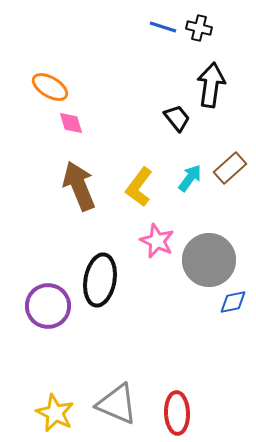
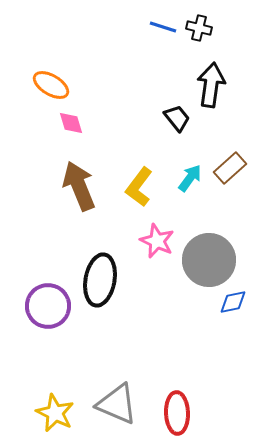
orange ellipse: moved 1 px right, 2 px up
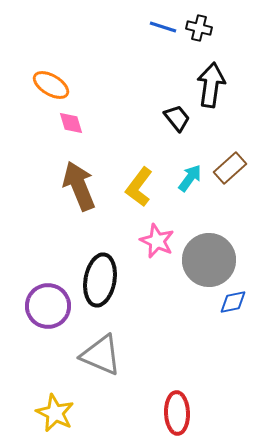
gray triangle: moved 16 px left, 49 px up
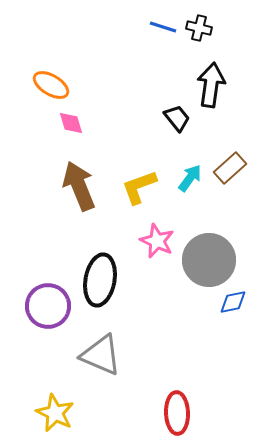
yellow L-shape: rotated 33 degrees clockwise
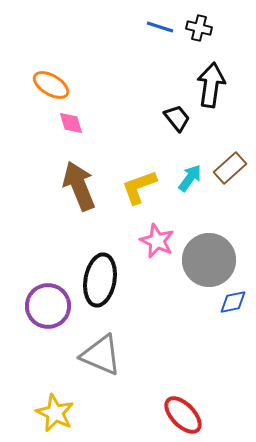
blue line: moved 3 px left
red ellipse: moved 6 px right, 2 px down; rotated 42 degrees counterclockwise
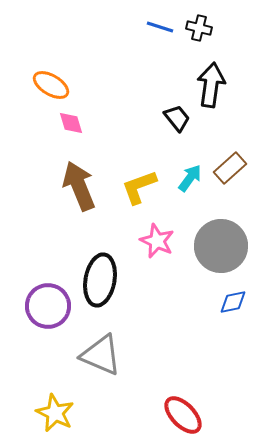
gray circle: moved 12 px right, 14 px up
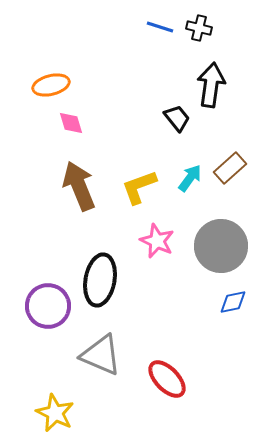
orange ellipse: rotated 45 degrees counterclockwise
red ellipse: moved 16 px left, 36 px up
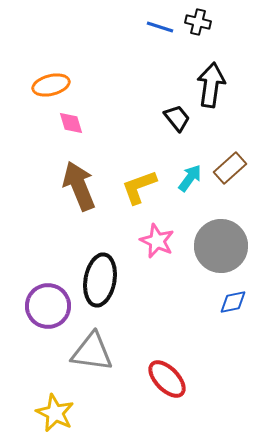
black cross: moved 1 px left, 6 px up
gray triangle: moved 9 px left, 3 px up; rotated 15 degrees counterclockwise
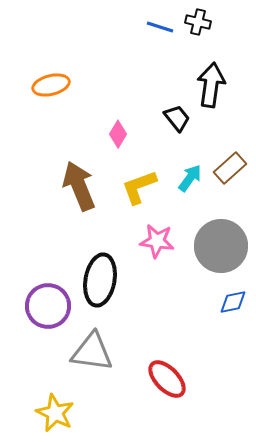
pink diamond: moved 47 px right, 11 px down; rotated 48 degrees clockwise
pink star: rotated 16 degrees counterclockwise
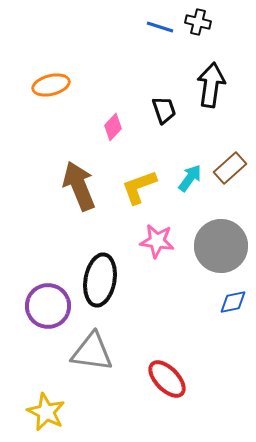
black trapezoid: moved 13 px left, 8 px up; rotated 20 degrees clockwise
pink diamond: moved 5 px left, 7 px up; rotated 12 degrees clockwise
yellow star: moved 9 px left, 1 px up
